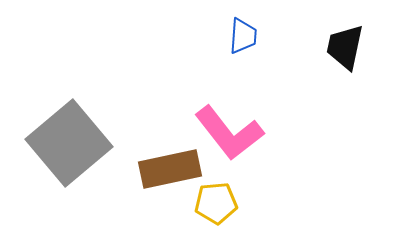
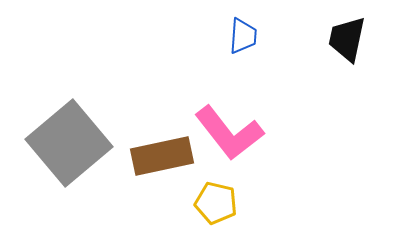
black trapezoid: moved 2 px right, 8 px up
brown rectangle: moved 8 px left, 13 px up
yellow pentagon: rotated 18 degrees clockwise
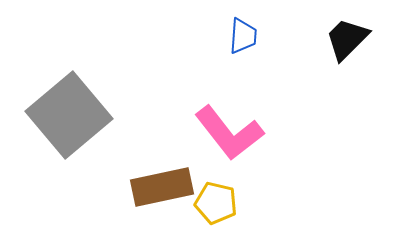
black trapezoid: rotated 33 degrees clockwise
gray square: moved 28 px up
brown rectangle: moved 31 px down
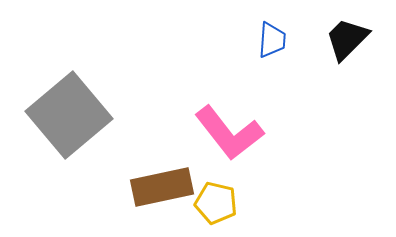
blue trapezoid: moved 29 px right, 4 px down
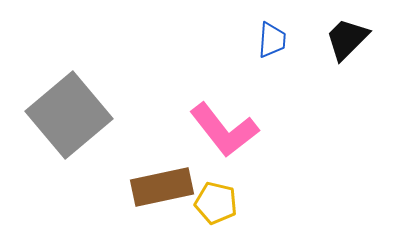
pink L-shape: moved 5 px left, 3 px up
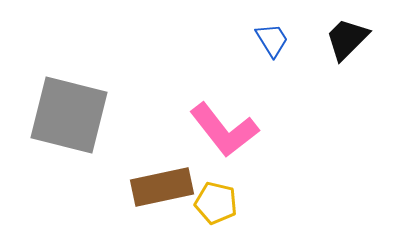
blue trapezoid: rotated 36 degrees counterclockwise
gray square: rotated 36 degrees counterclockwise
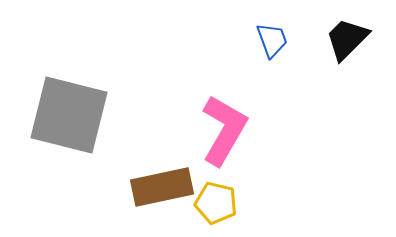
blue trapezoid: rotated 12 degrees clockwise
pink L-shape: rotated 112 degrees counterclockwise
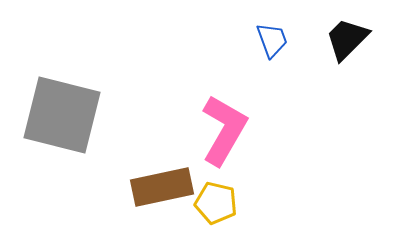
gray square: moved 7 px left
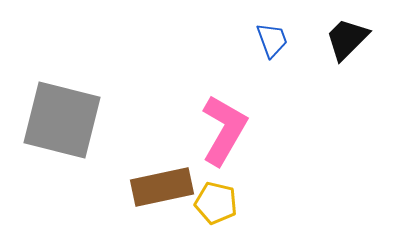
gray square: moved 5 px down
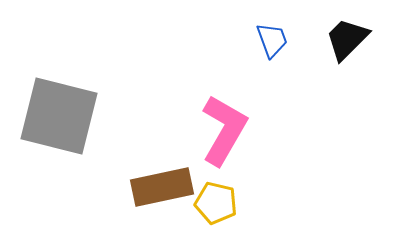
gray square: moved 3 px left, 4 px up
